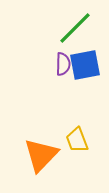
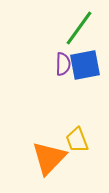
green line: moved 4 px right; rotated 9 degrees counterclockwise
orange triangle: moved 8 px right, 3 px down
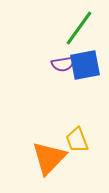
purple semicircle: rotated 80 degrees clockwise
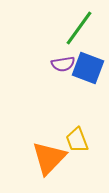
blue square: moved 3 px right, 3 px down; rotated 32 degrees clockwise
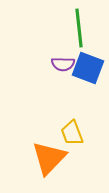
green line: rotated 42 degrees counterclockwise
purple semicircle: rotated 10 degrees clockwise
yellow trapezoid: moved 5 px left, 7 px up
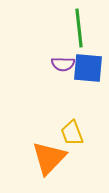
blue square: rotated 16 degrees counterclockwise
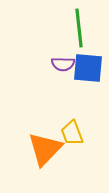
orange triangle: moved 4 px left, 9 px up
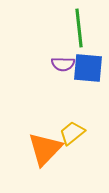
yellow trapezoid: rotated 72 degrees clockwise
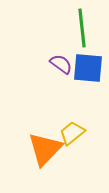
green line: moved 3 px right
purple semicircle: moved 2 px left; rotated 145 degrees counterclockwise
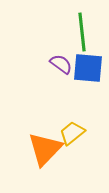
green line: moved 4 px down
